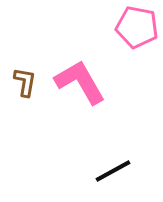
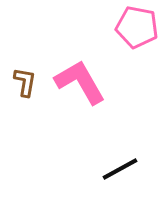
black line: moved 7 px right, 2 px up
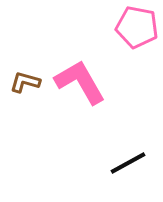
brown L-shape: rotated 84 degrees counterclockwise
black line: moved 8 px right, 6 px up
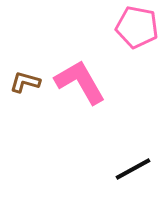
black line: moved 5 px right, 6 px down
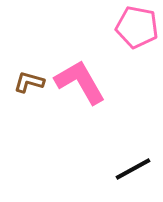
brown L-shape: moved 4 px right
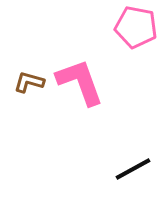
pink pentagon: moved 1 px left
pink L-shape: rotated 10 degrees clockwise
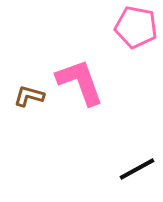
brown L-shape: moved 14 px down
black line: moved 4 px right
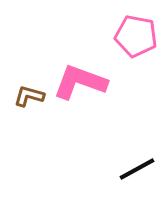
pink pentagon: moved 9 px down
pink L-shape: rotated 50 degrees counterclockwise
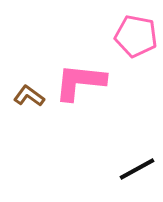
pink L-shape: rotated 14 degrees counterclockwise
brown L-shape: rotated 20 degrees clockwise
